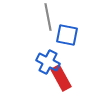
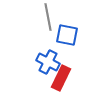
red rectangle: rotated 55 degrees clockwise
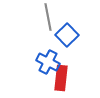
blue square: rotated 35 degrees clockwise
red rectangle: rotated 20 degrees counterclockwise
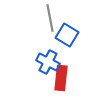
gray line: moved 2 px right, 1 px down
blue square: rotated 15 degrees counterclockwise
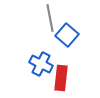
blue square: rotated 10 degrees clockwise
blue cross: moved 7 px left, 2 px down
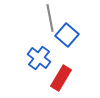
blue cross: moved 2 px left, 6 px up; rotated 10 degrees clockwise
red rectangle: rotated 25 degrees clockwise
